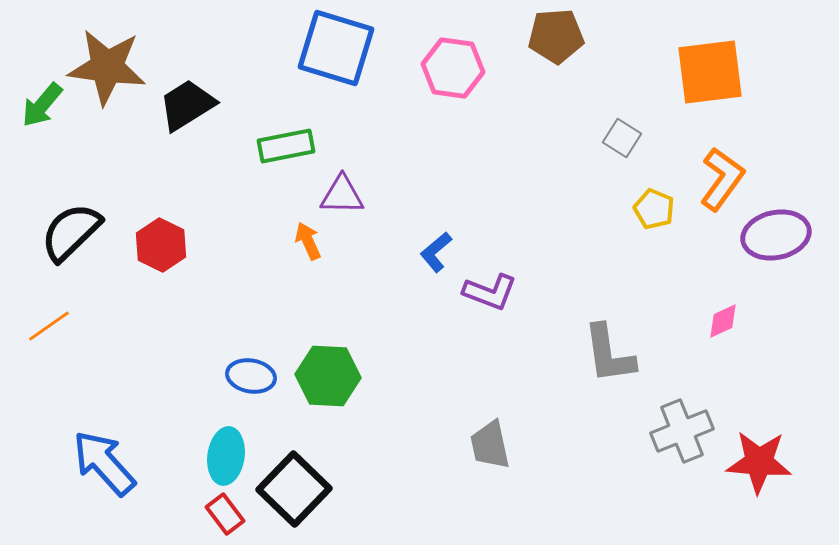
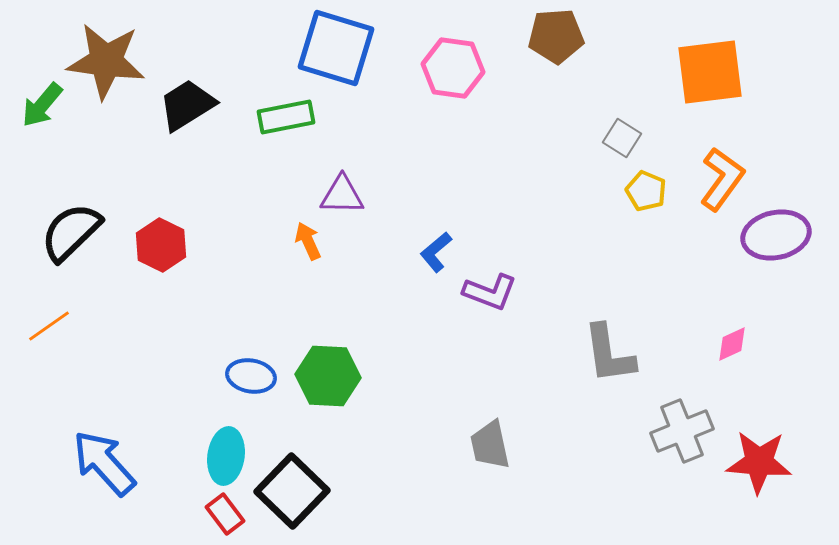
brown star: moved 1 px left, 6 px up
green rectangle: moved 29 px up
yellow pentagon: moved 8 px left, 18 px up
pink diamond: moved 9 px right, 23 px down
black square: moved 2 px left, 2 px down
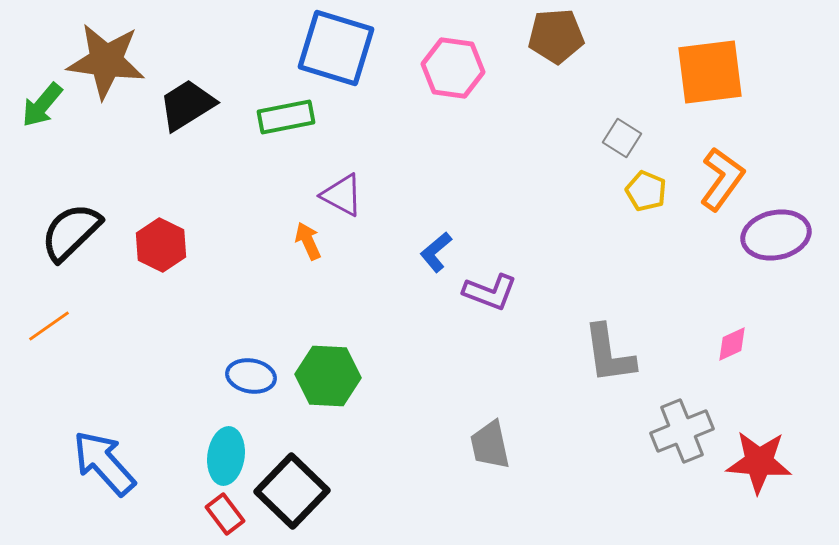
purple triangle: rotated 27 degrees clockwise
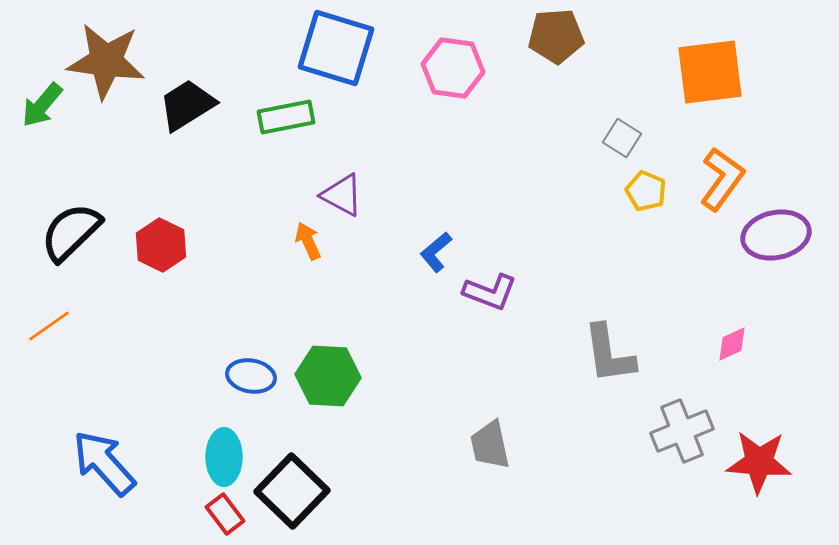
cyan ellipse: moved 2 px left, 1 px down; rotated 8 degrees counterclockwise
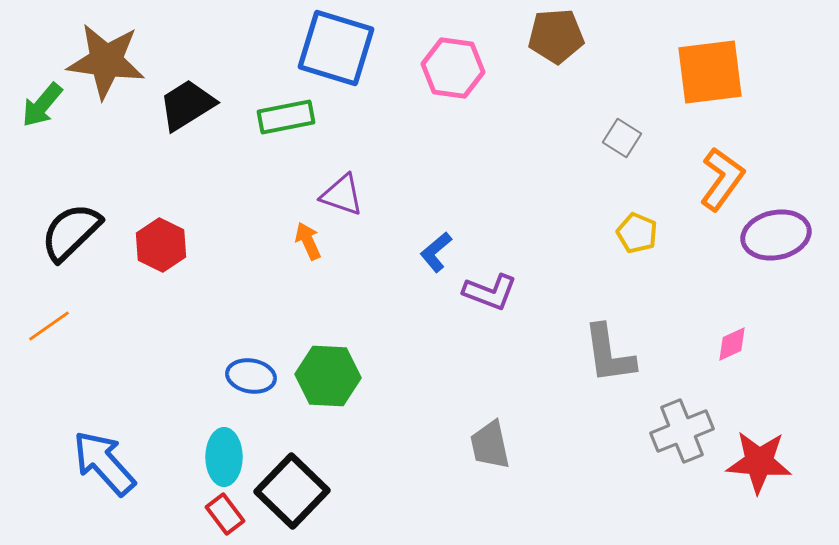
yellow pentagon: moved 9 px left, 42 px down
purple triangle: rotated 9 degrees counterclockwise
